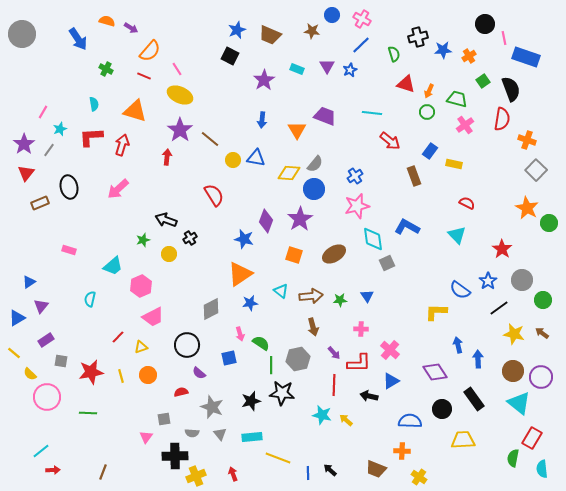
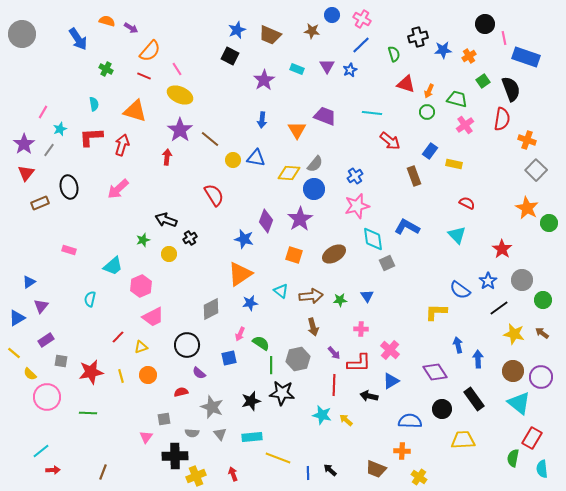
pink arrow at (240, 334): rotated 40 degrees clockwise
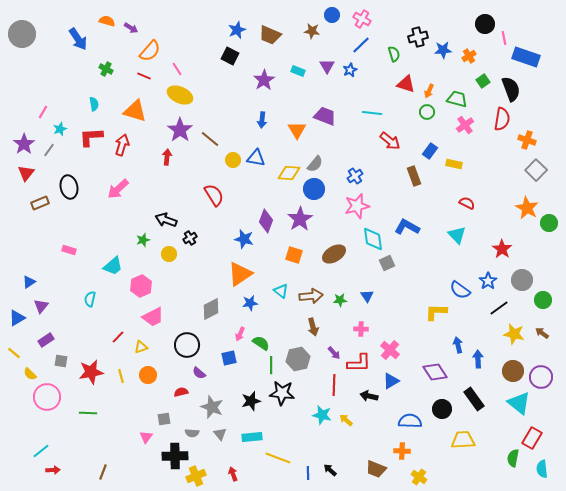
cyan rectangle at (297, 69): moved 1 px right, 2 px down
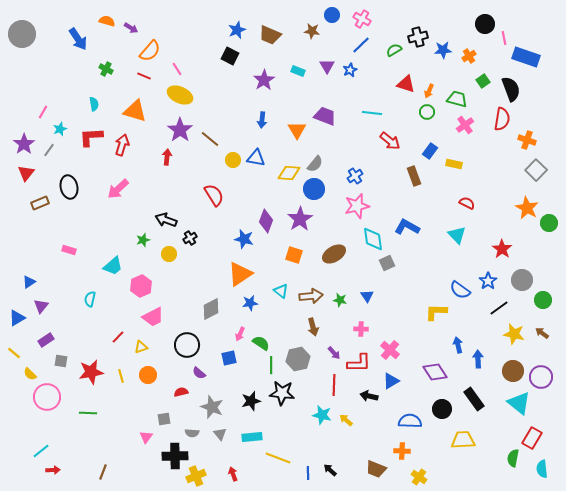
green semicircle at (394, 54): moved 4 px up; rotated 105 degrees counterclockwise
green star at (340, 300): rotated 16 degrees clockwise
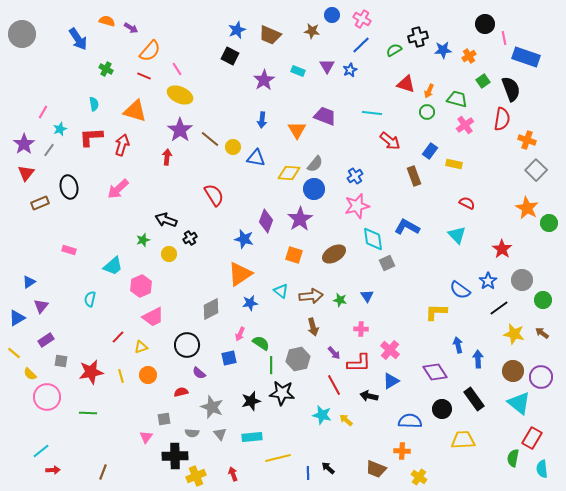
yellow circle at (233, 160): moved 13 px up
red line at (334, 385): rotated 30 degrees counterclockwise
yellow line at (278, 458): rotated 35 degrees counterclockwise
black arrow at (330, 470): moved 2 px left, 2 px up
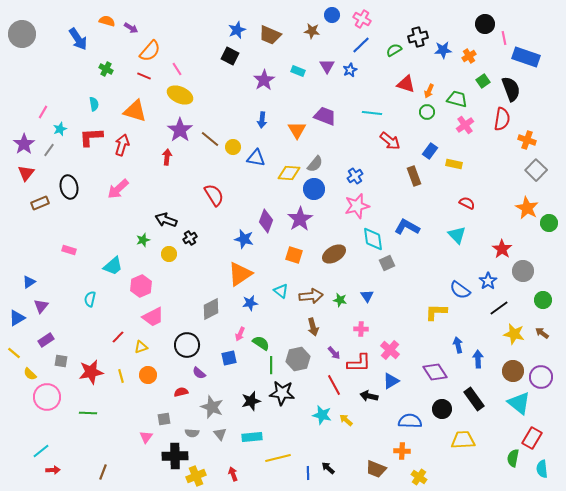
gray circle at (522, 280): moved 1 px right, 9 px up
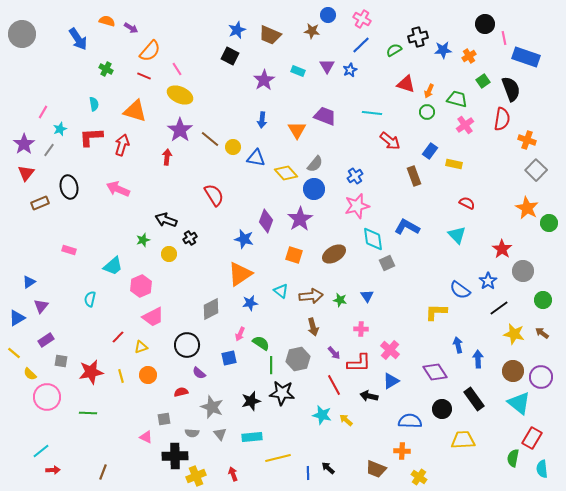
blue circle at (332, 15): moved 4 px left
yellow diamond at (289, 173): moved 3 px left; rotated 45 degrees clockwise
pink arrow at (118, 189): rotated 65 degrees clockwise
pink triangle at (146, 437): rotated 40 degrees counterclockwise
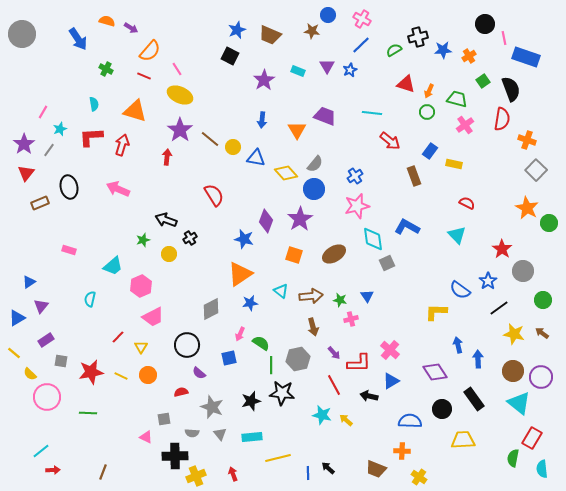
pink cross at (361, 329): moved 10 px left, 10 px up; rotated 16 degrees counterclockwise
yellow triangle at (141, 347): rotated 40 degrees counterclockwise
yellow line at (121, 376): rotated 48 degrees counterclockwise
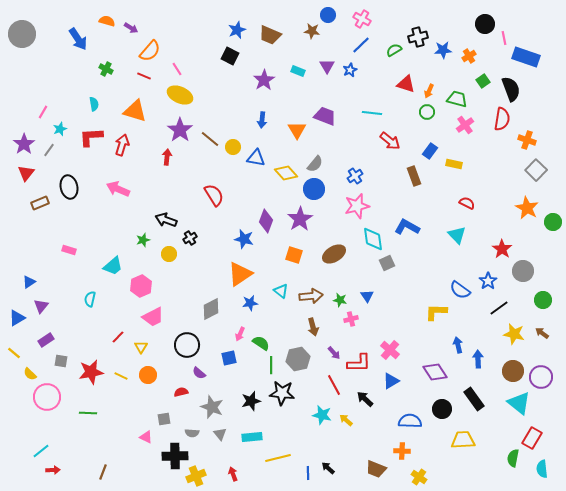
green circle at (549, 223): moved 4 px right, 1 px up
black arrow at (369, 396): moved 4 px left, 3 px down; rotated 30 degrees clockwise
